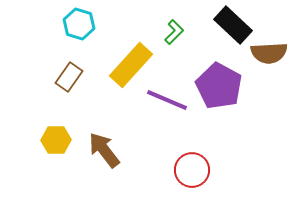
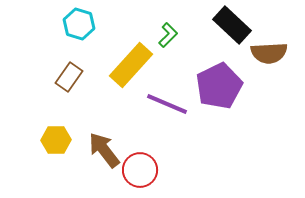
black rectangle: moved 1 px left
green L-shape: moved 6 px left, 3 px down
purple pentagon: rotated 18 degrees clockwise
purple line: moved 4 px down
red circle: moved 52 px left
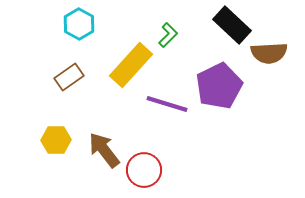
cyan hexagon: rotated 12 degrees clockwise
brown rectangle: rotated 20 degrees clockwise
purple line: rotated 6 degrees counterclockwise
red circle: moved 4 px right
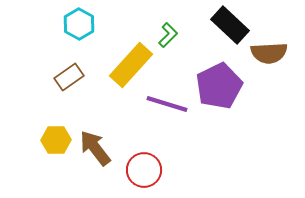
black rectangle: moved 2 px left
brown arrow: moved 9 px left, 2 px up
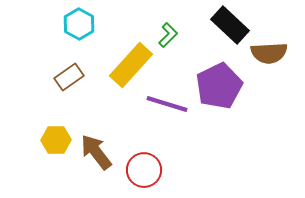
brown arrow: moved 1 px right, 4 px down
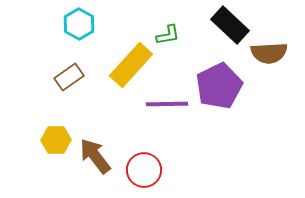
green L-shape: rotated 35 degrees clockwise
purple line: rotated 18 degrees counterclockwise
brown arrow: moved 1 px left, 4 px down
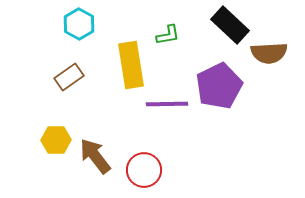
yellow rectangle: rotated 51 degrees counterclockwise
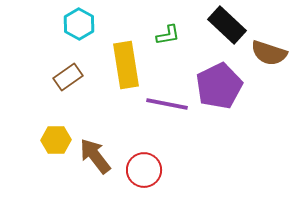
black rectangle: moved 3 px left
brown semicircle: rotated 21 degrees clockwise
yellow rectangle: moved 5 px left
brown rectangle: moved 1 px left
purple line: rotated 12 degrees clockwise
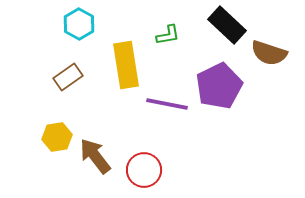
yellow hexagon: moved 1 px right, 3 px up; rotated 8 degrees counterclockwise
